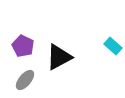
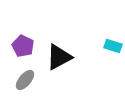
cyan rectangle: rotated 24 degrees counterclockwise
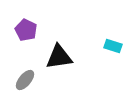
purple pentagon: moved 3 px right, 16 px up
black triangle: rotated 20 degrees clockwise
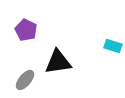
black triangle: moved 1 px left, 5 px down
